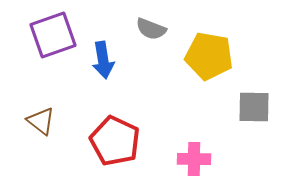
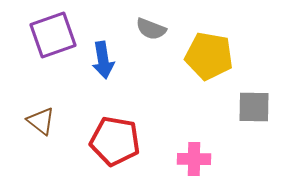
red pentagon: rotated 15 degrees counterclockwise
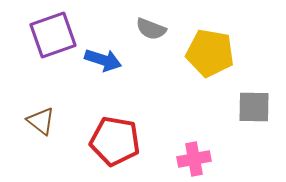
yellow pentagon: moved 1 px right, 3 px up
blue arrow: rotated 63 degrees counterclockwise
pink cross: rotated 12 degrees counterclockwise
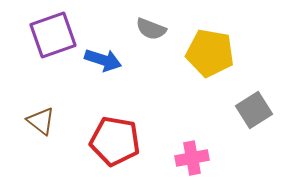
gray square: moved 3 px down; rotated 33 degrees counterclockwise
pink cross: moved 2 px left, 1 px up
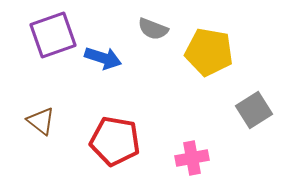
gray semicircle: moved 2 px right
yellow pentagon: moved 1 px left, 1 px up
blue arrow: moved 2 px up
